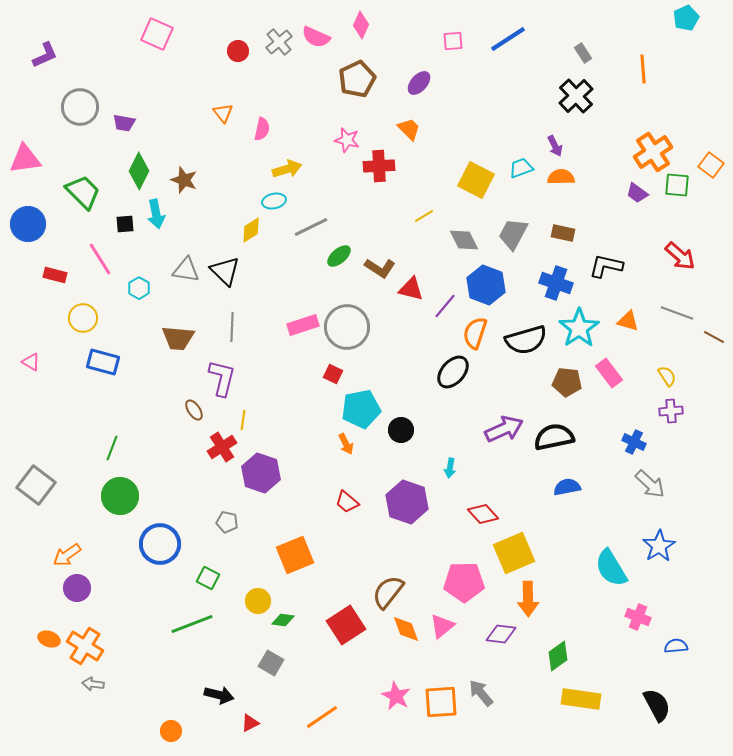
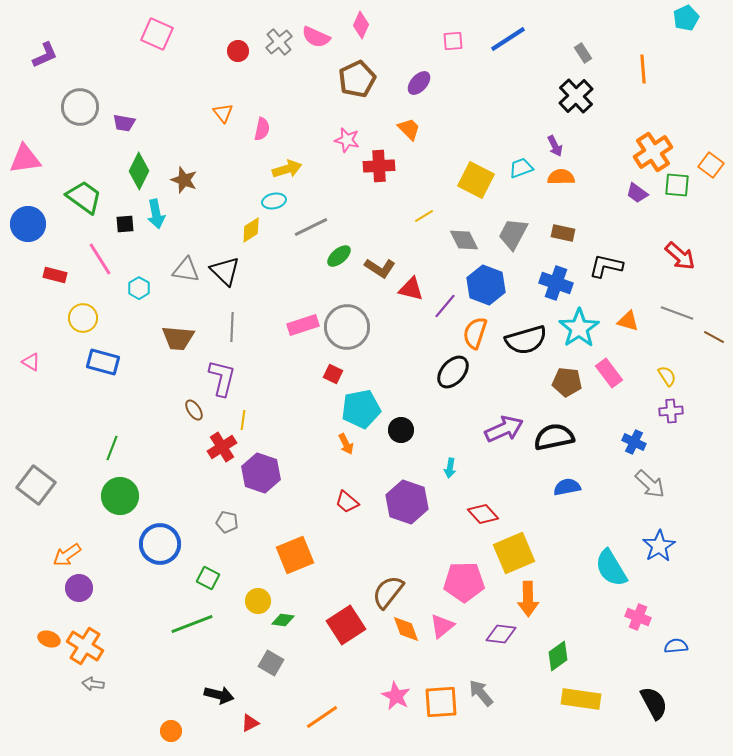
green trapezoid at (83, 192): moved 1 px right, 5 px down; rotated 9 degrees counterclockwise
purple circle at (77, 588): moved 2 px right
black semicircle at (657, 705): moved 3 px left, 2 px up
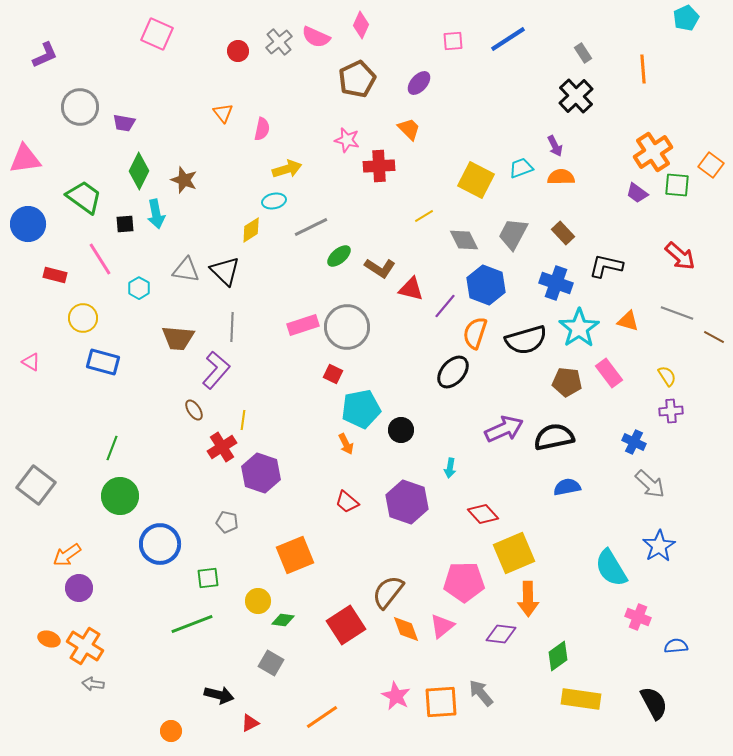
brown rectangle at (563, 233): rotated 35 degrees clockwise
purple L-shape at (222, 378): moved 6 px left, 8 px up; rotated 27 degrees clockwise
green square at (208, 578): rotated 35 degrees counterclockwise
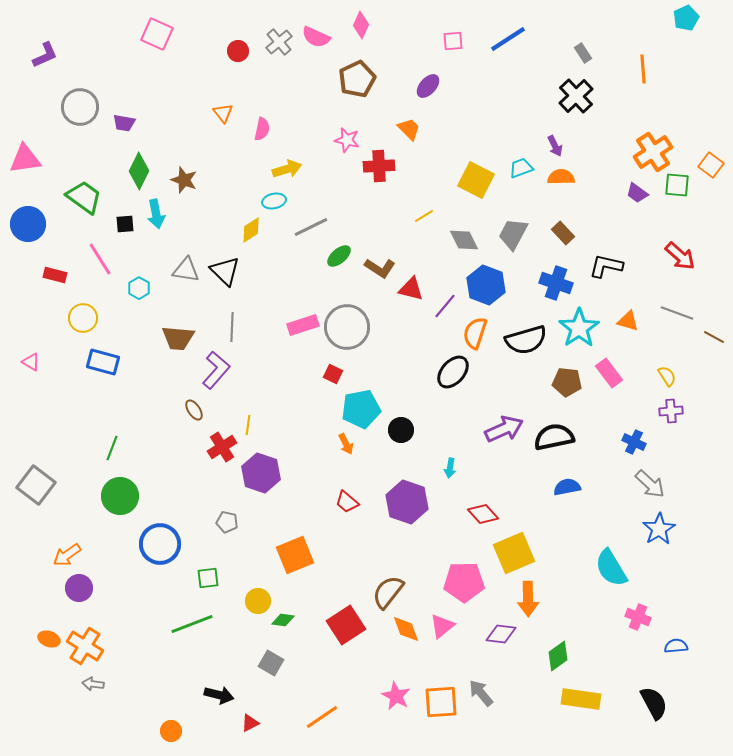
purple ellipse at (419, 83): moved 9 px right, 3 px down
yellow line at (243, 420): moved 5 px right, 5 px down
blue star at (659, 546): moved 17 px up
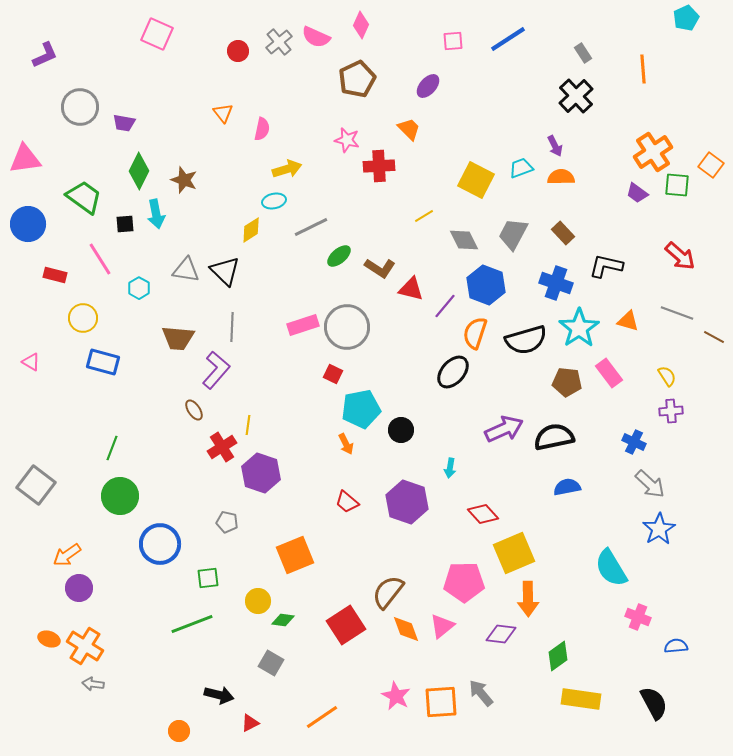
orange circle at (171, 731): moved 8 px right
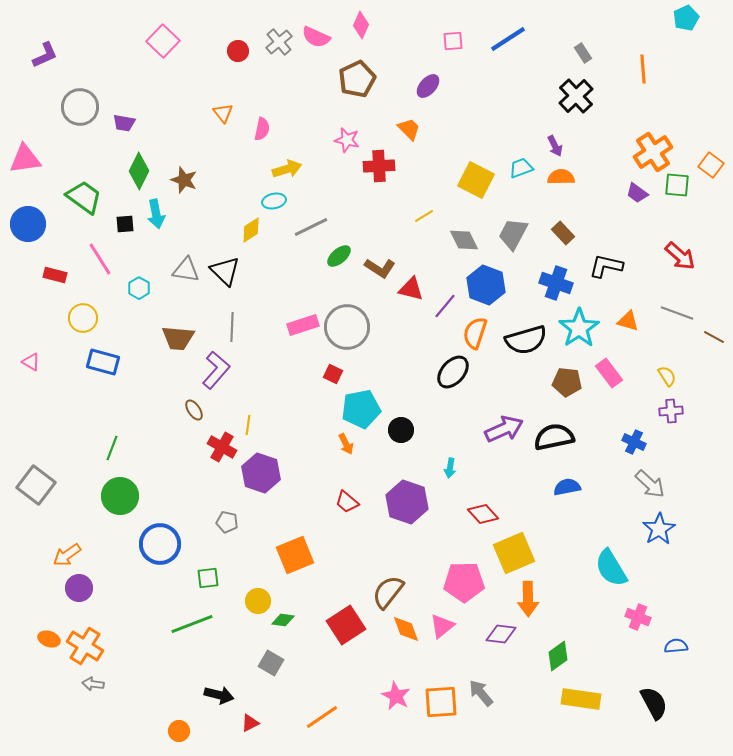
pink square at (157, 34): moved 6 px right, 7 px down; rotated 20 degrees clockwise
red cross at (222, 447): rotated 28 degrees counterclockwise
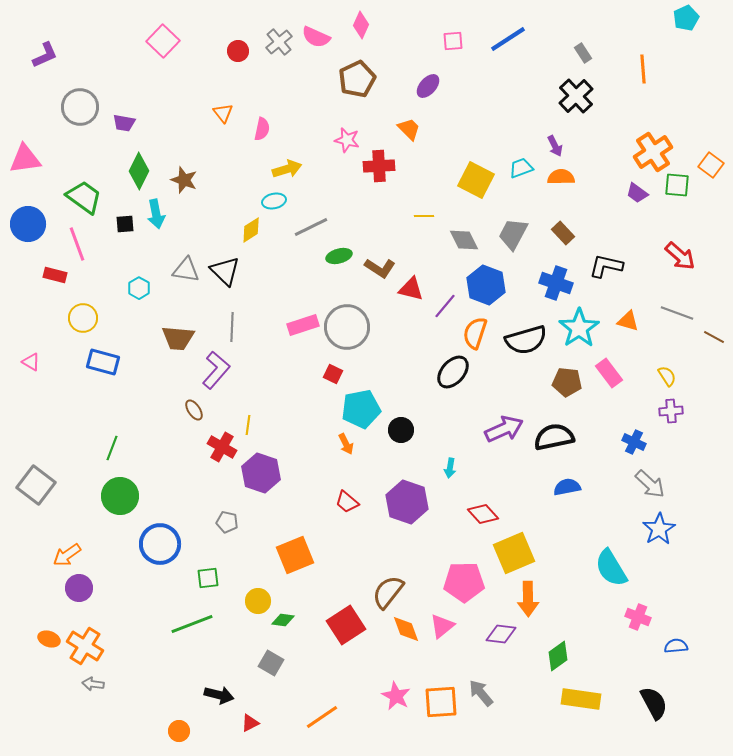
yellow line at (424, 216): rotated 30 degrees clockwise
green ellipse at (339, 256): rotated 25 degrees clockwise
pink line at (100, 259): moved 23 px left, 15 px up; rotated 12 degrees clockwise
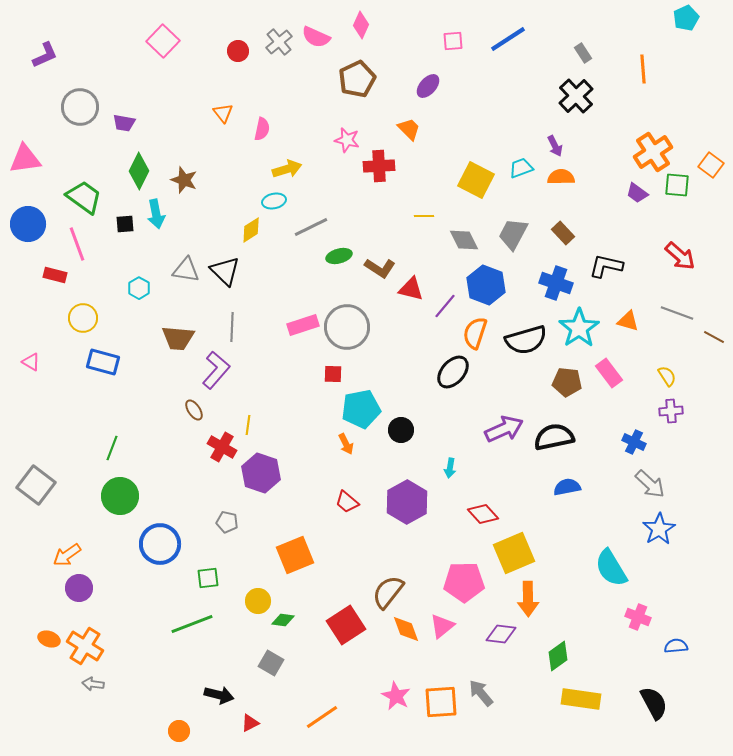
red square at (333, 374): rotated 24 degrees counterclockwise
purple hexagon at (407, 502): rotated 12 degrees clockwise
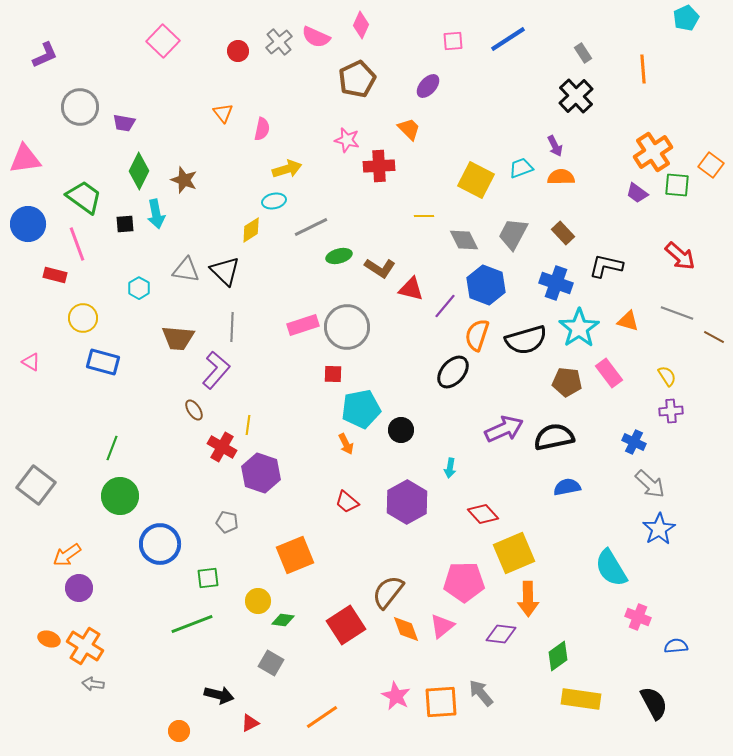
orange semicircle at (475, 333): moved 2 px right, 2 px down
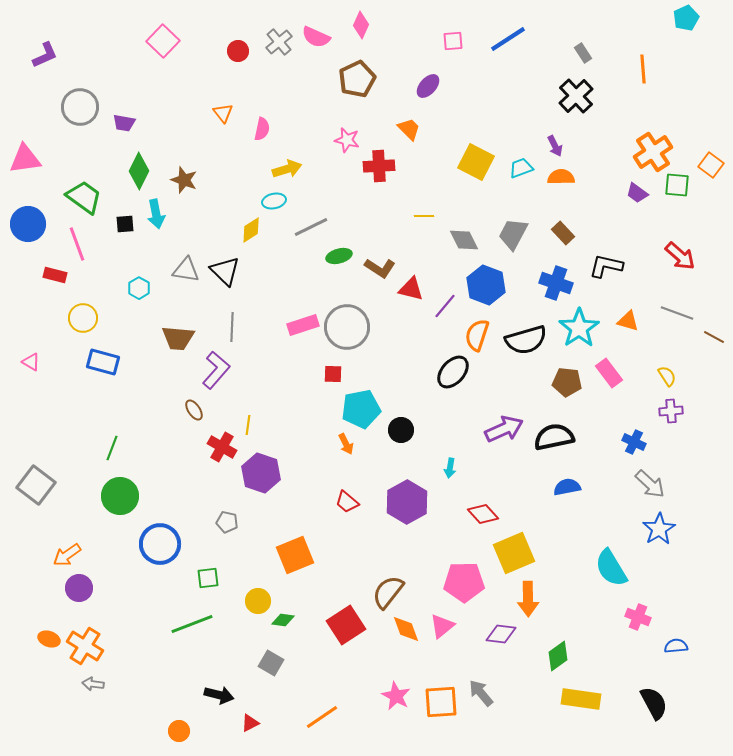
yellow square at (476, 180): moved 18 px up
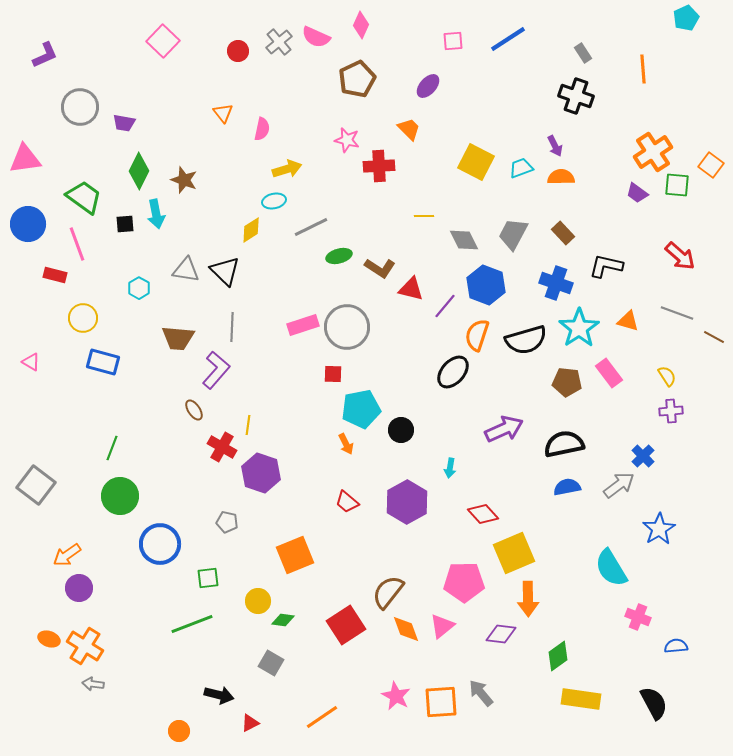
black cross at (576, 96): rotated 28 degrees counterclockwise
black semicircle at (554, 437): moved 10 px right, 7 px down
blue cross at (634, 442): moved 9 px right, 14 px down; rotated 20 degrees clockwise
gray arrow at (650, 484): moved 31 px left, 1 px down; rotated 80 degrees counterclockwise
